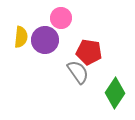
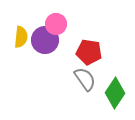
pink circle: moved 5 px left, 6 px down
gray semicircle: moved 7 px right, 7 px down
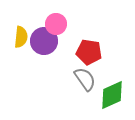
purple circle: moved 1 px left, 1 px down
green diamond: moved 3 px left, 2 px down; rotated 32 degrees clockwise
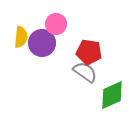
purple circle: moved 2 px left, 2 px down
gray semicircle: moved 7 px up; rotated 20 degrees counterclockwise
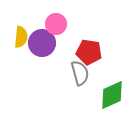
gray semicircle: moved 5 px left, 1 px down; rotated 40 degrees clockwise
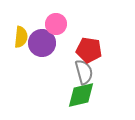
red pentagon: moved 2 px up
gray semicircle: moved 4 px right, 1 px up
green diamond: moved 31 px left; rotated 12 degrees clockwise
